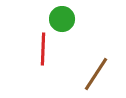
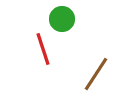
red line: rotated 20 degrees counterclockwise
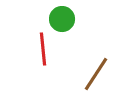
red line: rotated 12 degrees clockwise
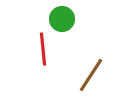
brown line: moved 5 px left, 1 px down
